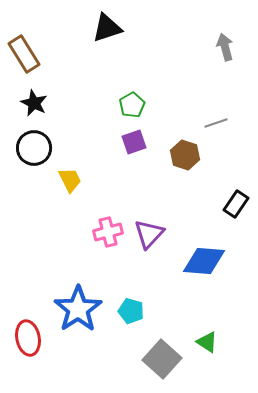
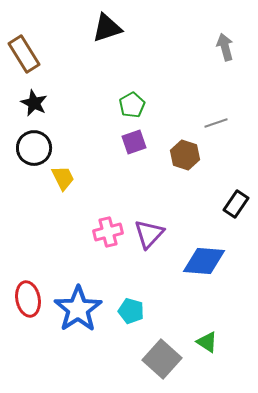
yellow trapezoid: moved 7 px left, 2 px up
red ellipse: moved 39 px up
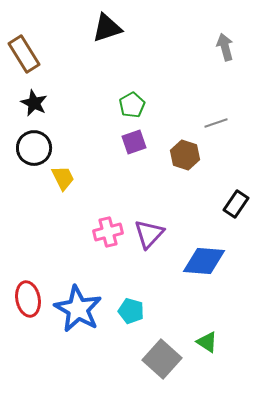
blue star: rotated 9 degrees counterclockwise
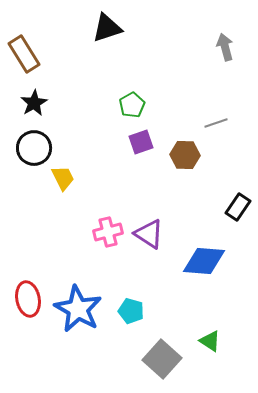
black star: rotated 16 degrees clockwise
purple square: moved 7 px right
brown hexagon: rotated 16 degrees counterclockwise
black rectangle: moved 2 px right, 3 px down
purple triangle: rotated 40 degrees counterclockwise
green triangle: moved 3 px right, 1 px up
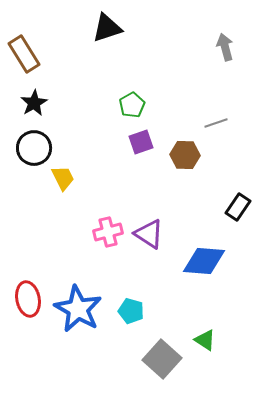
green triangle: moved 5 px left, 1 px up
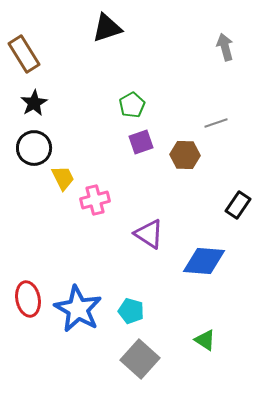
black rectangle: moved 2 px up
pink cross: moved 13 px left, 32 px up
gray square: moved 22 px left
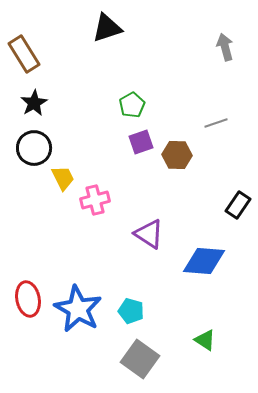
brown hexagon: moved 8 px left
gray square: rotated 6 degrees counterclockwise
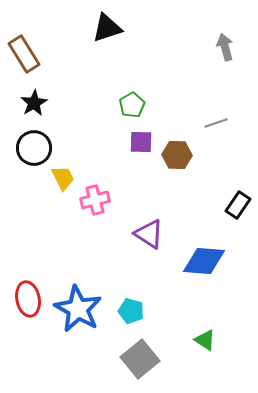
purple square: rotated 20 degrees clockwise
gray square: rotated 15 degrees clockwise
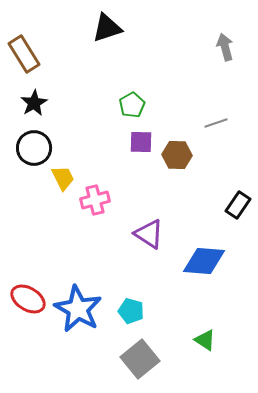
red ellipse: rotated 48 degrees counterclockwise
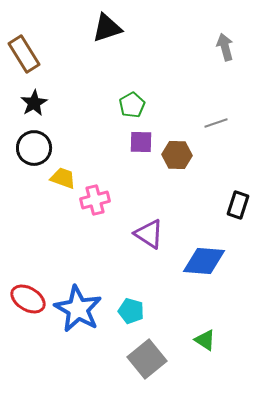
yellow trapezoid: rotated 44 degrees counterclockwise
black rectangle: rotated 16 degrees counterclockwise
gray square: moved 7 px right
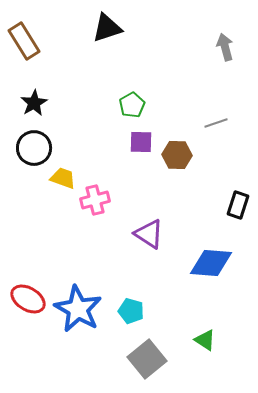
brown rectangle: moved 13 px up
blue diamond: moved 7 px right, 2 px down
